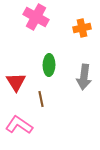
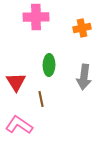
pink cross: rotated 30 degrees counterclockwise
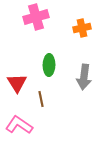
pink cross: rotated 15 degrees counterclockwise
red triangle: moved 1 px right, 1 px down
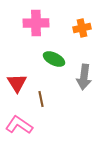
pink cross: moved 6 px down; rotated 15 degrees clockwise
green ellipse: moved 5 px right, 6 px up; rotated 65 degrees counterclockwise
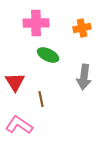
green ellipse: moved 6 px left, 4 px up
red triangle: moved 2 px left, 1 px up
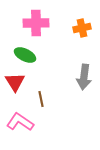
green ellipse: moved 23 px left
pink L-shape: moved 1 px right, 3 px up
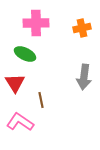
green ellipse: moved 1 px up
red triangle: moved 1 px down
brown line: moved 1 px down
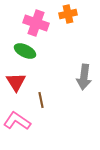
pink cross: rotated 20 degrees clockwise
orange cross: moved 14 px left, 14 px up
green ellipse: moved 3 px up
red triangle: moved 1 px right, 1 px up
pink L-shape: moved 3 px left, 1 px up
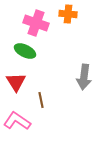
orange cross: rotated 18 degrees clockwise
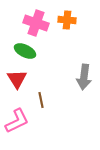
orange cross: moved 1 px left, 6 px down
red triangle: moved 1 px right, 3 px up
pink L-shape: rotated 120 degrees clockwise
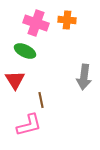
red triangle: moved 2 px left, 1 px down
pink L-shape: moved 12 px right, 4 px down; rotated 12 degrees clockwise
